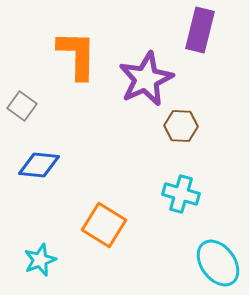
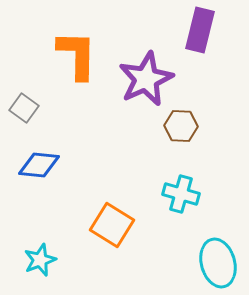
gray square: moved 2 px right, 2 px down
orange square: moved 8 px right
cyan ellipse: rotated 21 degrees clockwise
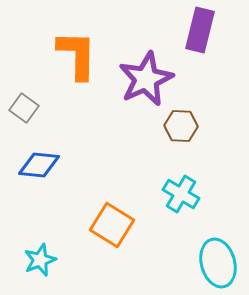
cyan cross: rotated 15 degrees clockwise
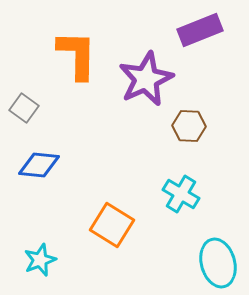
purple rectangle: rotated 54 degrees clockwise
brown hexagon: moved 8 px right
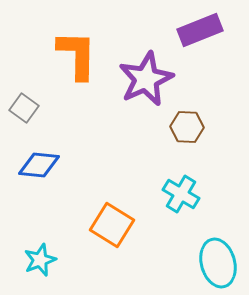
brown hexagon: moved 2 px left, 1 px down
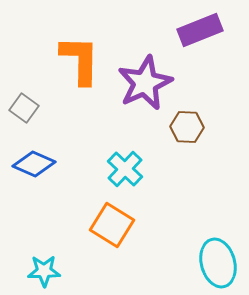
orange L-shape: moved 3 px right, 5 px down
purple star: moved 1 px left, 4 px down
blue diamond: moved 5 px left, 1 px up; rotated 18 degrees clockwise
cyan cross: moved 56 px left, 25 px up; rotated 12 degrees clockwise
cyan star: moved 4 px right, 11 px down; rotated 20 degrees clockwise
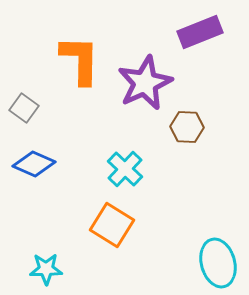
purple rectangle: moved 2 px down
cyan star: moved 2 px right, 2 px up
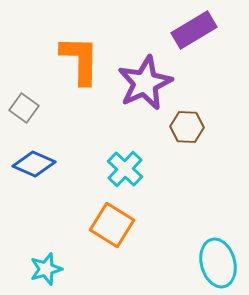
purple rectangle: moved 6 px left, 2 px up; rotated 9 degrees counterclockwise
cyan star: rotated 16 degrees counterclockwise
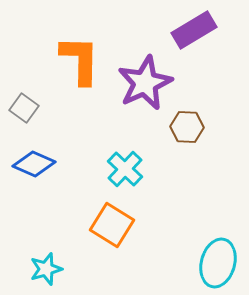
cyan ellipse: rotated 30 degrees clockwise
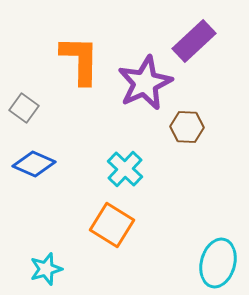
purple rectangle: moved 11 px down; rotated 12 degrees counterclockwise
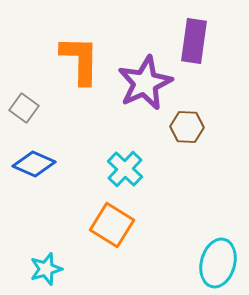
purple rectangle: rotated 39 degrees counterclockwise
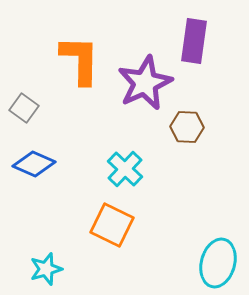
orange square: rotated 6 degrees counterclockwise
